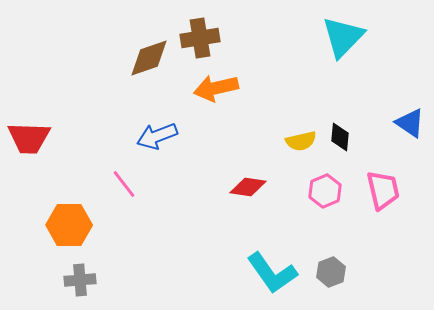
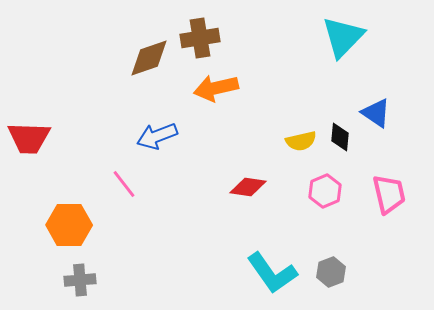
blue triangle: moved 34 px left, 10 px up
pink trapezoid: moved 6 px right, 4 px down
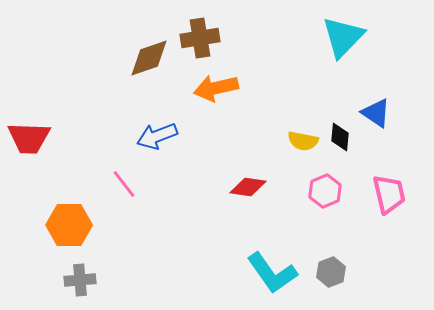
yellow semicircle: moved 2 px right; rotated 24 degrees clockwise
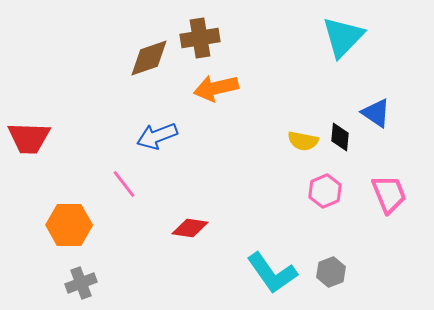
red diamond: moved 58 px left, 41 px down
pink trapezoid: rotated 9 degrees counterclockwise
gray cross: moved 1 px right, 3 px down; rotated 16 degrees counterclockwise
